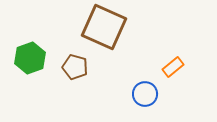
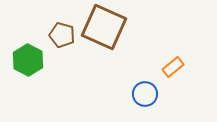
green hexagon: moved 2 px left, 2 px down; rotated 12 degrees counterclockwise
brown pentagon: moved 13 px left, 32 px up
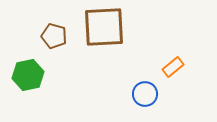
brown square: rotated 27 degrees counterclockwise
brown pentagon: moved 8 px left, 1 px down
green hexagon: moved 15 px down; rotated 20 degrees clockwise
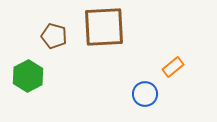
green hexagon: moved 1 px down; rotated 16 degrees counterclockwise
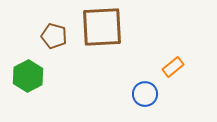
brown square: moved 2 px left
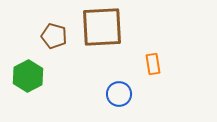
orange rectangle: moved 20 px left, 3 px up; rotated 60 degrees counterclockwise
blue circle: moved 26 px left
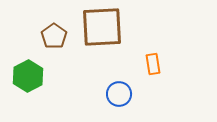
brown pentagon: rotated 20 degrees clockwise
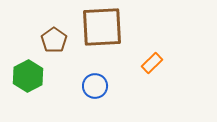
brown pentagon: moved 4 px down
orange rectangle: moved 1 px left, 1 px up; rotated 55 degrees clockwise
blue circle: moved 24 px left, 8 px up
